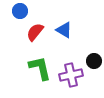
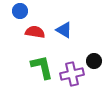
red semicircle: rotated 60 degrees clockwise
green L-shape: moved 2 px right, 1 px up
purple cross: moved 1 px right, 1 px up
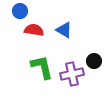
red semicircle: moved 1 px left, 2 px up
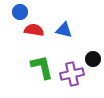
blue circle: moved 1 px down
blue triangle: rotated 18 degrees counterclockwise
black circle: moved 1 px left, 2 px up
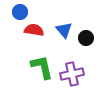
blue triangle: rotated 36 degrees clockwise
black circle: moved 7 px left, 21 px up
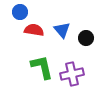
blue triangle: moved 2 px left
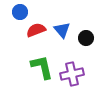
red semicircle: moved 2 px right; rotated 30 degrees counterclockwise
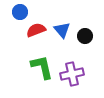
black circle: moved 1 px left, 2 px up
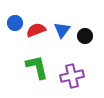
blue circle: moved 5 px left, 11 px down
blue triangle: rotated 18 degrees clockwise
green L-shape: moved 5 px left
purple cross: moved 2 px down
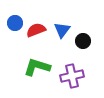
black circle: moved 2 px left, 5 px down
green L-shape: rotated 60 degrees counterclockwise
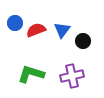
green L-shape: moved 6 px left, 7 px down
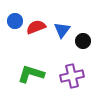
blue circle: moved 2 px up
red semicircle: moved 3 px up
